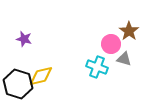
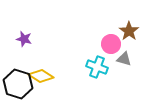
yellow diamond: rotated 45 degrees clockwise
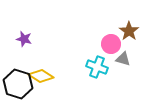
gray triangle: moved 1 px left
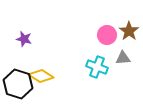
pink circle: moved 4 px left, 9 px up
gray triangle: moved 1 px up; rotated 21 degrees counterclockwise
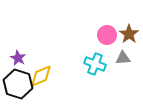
brown star: moved 3 px down
purple star: moved 6 px left, 19 px down; rotated 14 degrees clockwise
cyan cross: moved 2 px left, 3 px up
yellow diamond: rotated 55 degrees counterclockwise
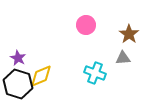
pink circle: moved 21 px left, 10 px up
cyan cross: moved 9 px down
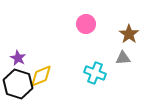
pink circle: moved 1 px up
